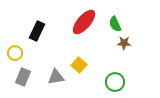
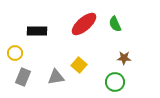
red ellipse: moved 2 px down; rotated 8 degrees clockwise
black rectangle: rotated 66 degrees clockwise
brown star: moved 15 px down
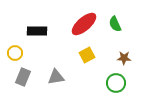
yellow square: moved 8 px right, 10 px up; rotated 21 degrees clockwise
green circle: moved 1 px right, 1 px down
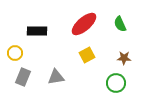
green semicircle: moved 5 px right
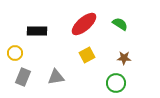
green semicircle: rotated 147 degrees clockwise
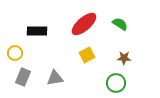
gray triangle: moved 1 px left, 1 px down
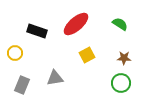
red ellipse: moved 8 px left
black rectangle: rotated 18 degrees clockwise
gray rectangle: moved 1 px left, 8 px down
green circle: moved 5 px right
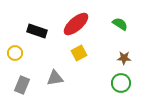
yellow square: moved 8 px left, 2 px up
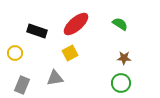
yellow square: moved 9 px left
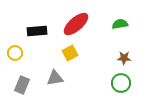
green semicircle: rotated 42 degrees counterclockwise
black rectangle: rotated 24 degrees counterclockwise
